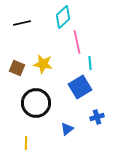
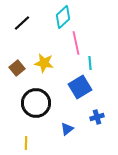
black line: rotated 30 degrees counterclockwise
pink line: moved 1 px left, 1 px down
yellow star: moved 1 px right, 1 px up
brown square: rotated 28 degrees clockwise
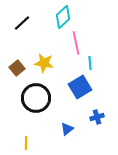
black circle: moved 5 px up
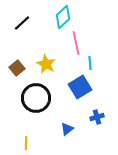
yellow star: moved 2 px right, 1 px down; rotated 18 degrees clockwise
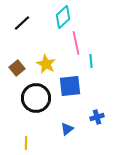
cyan line: moved 1 px right, 2 px up
blue square: moved 10 px left, 1 px up; rotated 25 degrees clockwise
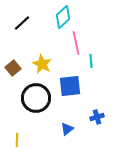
yellow star: moved 4 px left
brown square: moved 4 px left
yellow line: moved 9 px left, 3 px up
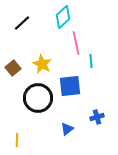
black circle: moved 2 px right
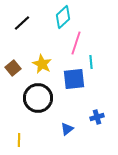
pink line: rotated 30 degrees clockwise
cyan line: moved 1 px down
blue square: moved 4 px right, 7 px up
yellow line: moved 2 px right
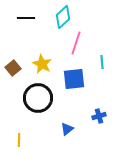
black line: moved 4 px right, 5 px up; rotated 42 degrees clockwise
cyan line: moved 11 px right
blue cross: moved 2 px right, 1 px up
